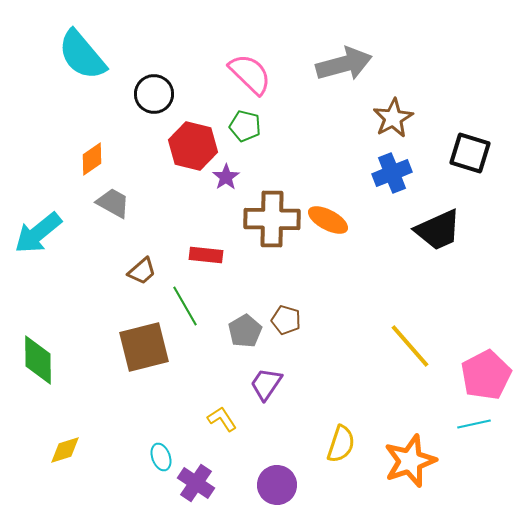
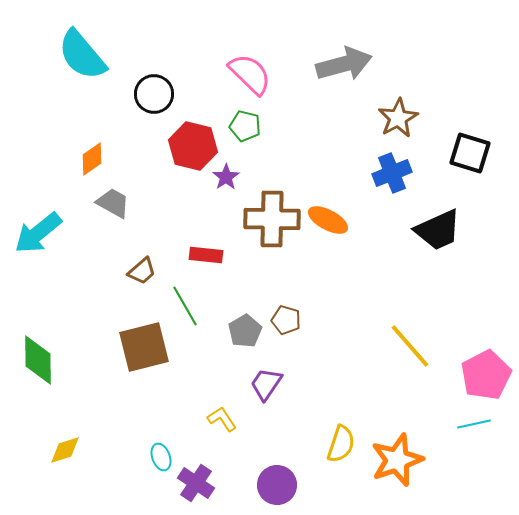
brown star: moved 5 px right
orange star: moved 13 px left, 1 px up
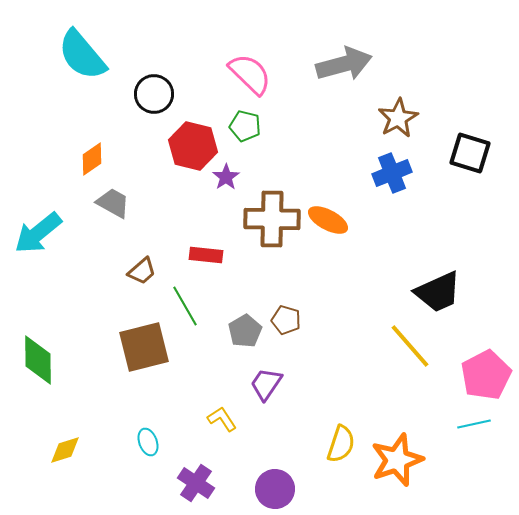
black trapezoid: moved 62 px down
cyan ellipse: moved 13 px left, 15 px up
purple circle: moved 2 px left, 4 px down
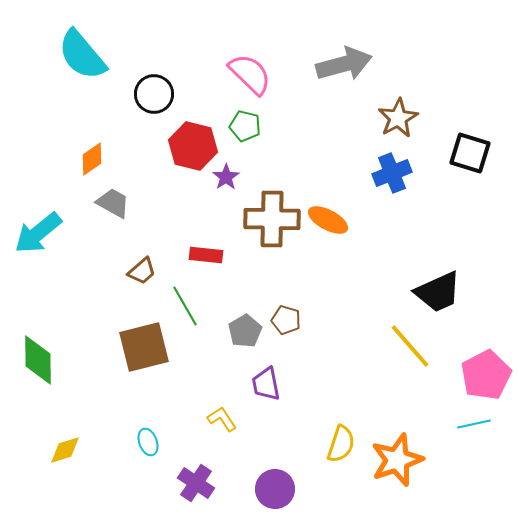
purple trapezoid: rotated 45 degrees counterclockwise
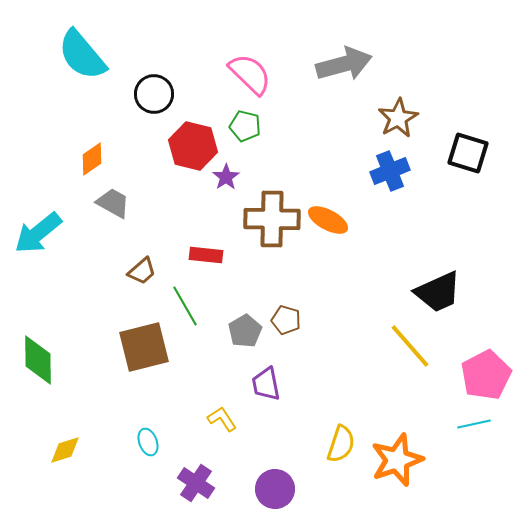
black square: moved 2 px left
blue cross: moved 2 px left, 2 px up
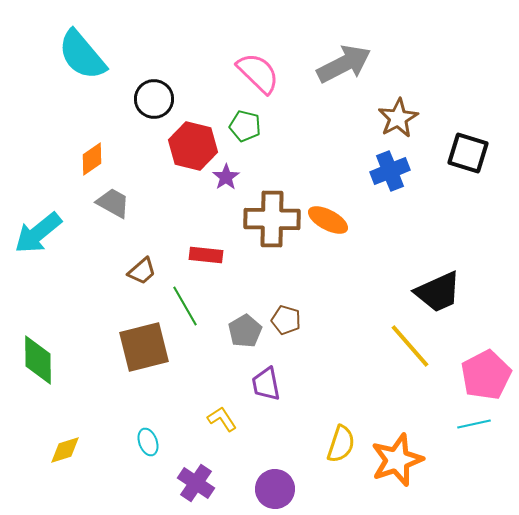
gray arrow: rotated 12 degrees counterclockwise
pink semicircle: moved 8 px right, 1 px up
black circle: moved 5 px down
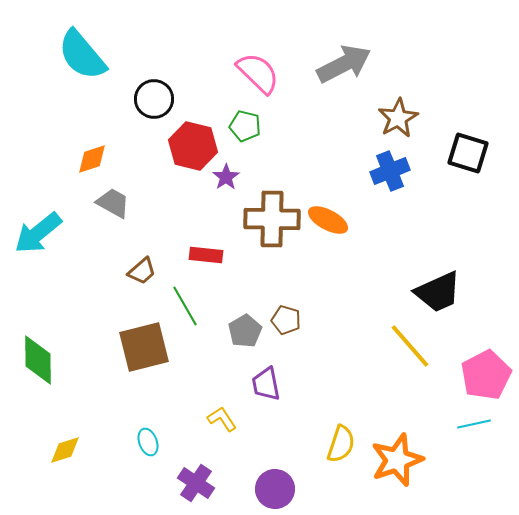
orange diamond: rotated 16 degrees clockwise
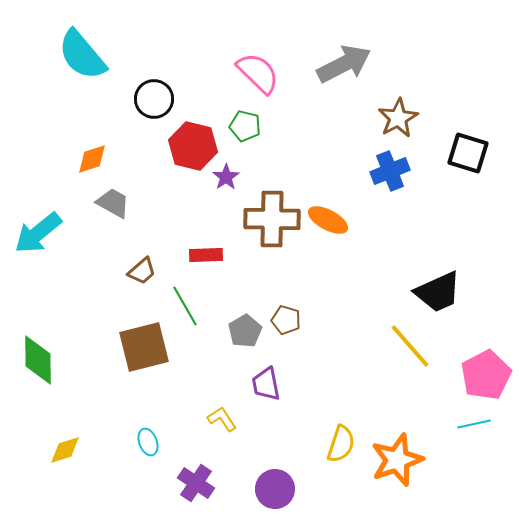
red rectangle: rotated 8 degrees counterclockwise
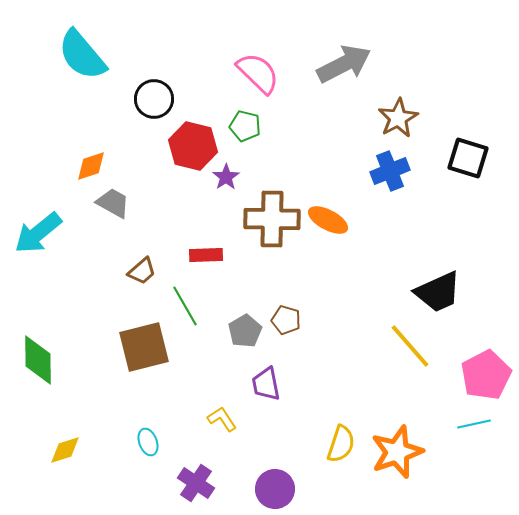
black square: moved 5 px down
orange diamond: moved 1 px left, 7 px down
orange star: moved 8 px up
